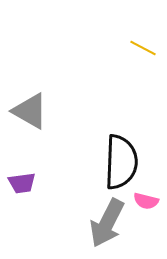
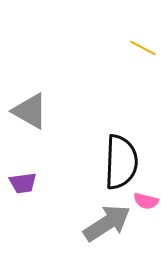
purple trapezoid: moved 1 px right
gray arrow: rotated 150 degrees counterclockwise
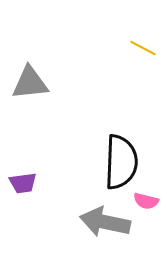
gray triangle: moved 28 px up; rotated 36 degrees counterclockwise
gray arrow: moved 2 px left, 1 px up; rotated 135 degrees counterclockwise
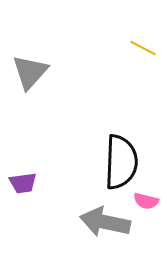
gray triangle: moved 11 px up; rotated 42 degrees counterclockwise
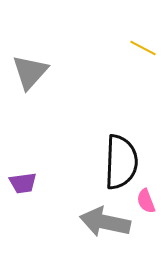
pink semicircle: rotated 55 degrees clockwise
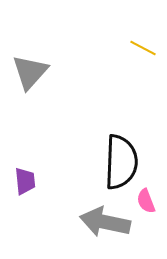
purple trapezoid: moved 2 px right, 2 px up; rotated 88 degrees counterclockwise
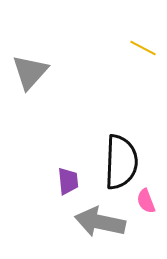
purple trapezoid: moved 43 px right
gray arrow: moved 5 px left
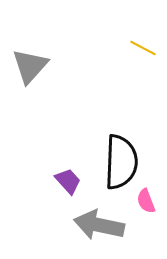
gray triangle: moved 6 px up
purple trapezoid: rotated 36 degrees counterclockwise
gray arrow: moved 1 px left, 3 px down
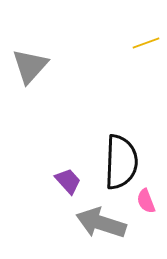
yellow line: moved 3 px right, 5 px up; rotated 48 degrees counterclockwise
gray arrow: moved 2 px right, 2 px up; rotated 6 degrees clockwise
